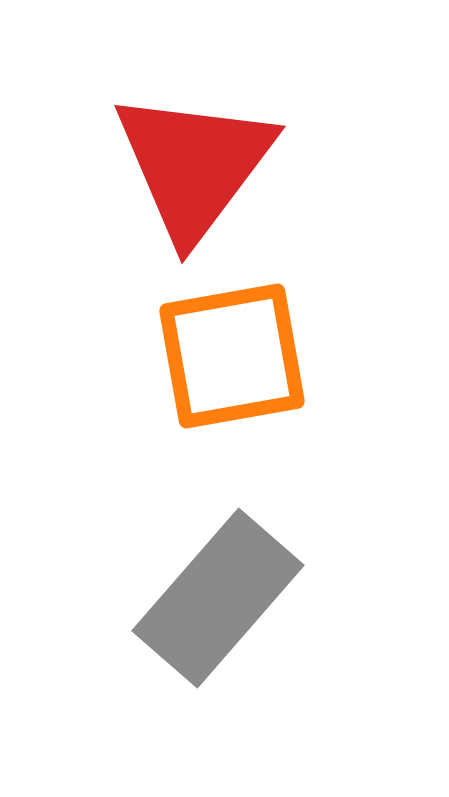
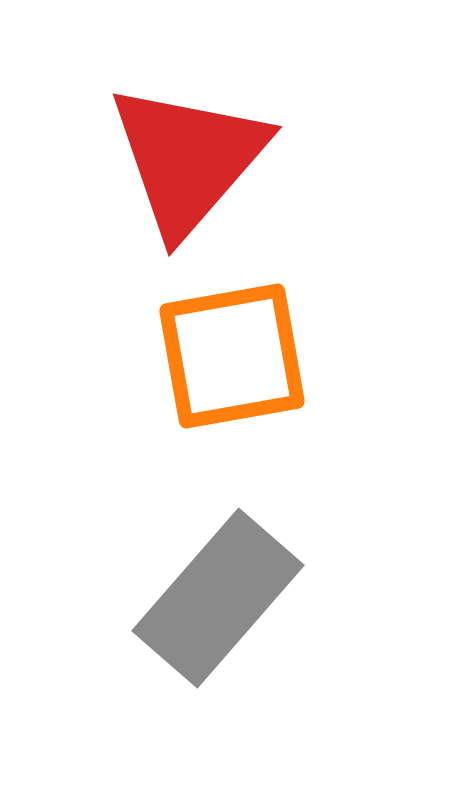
red triangle: moved 6 px left, 6 px up; rotated 4 degrees clockwise
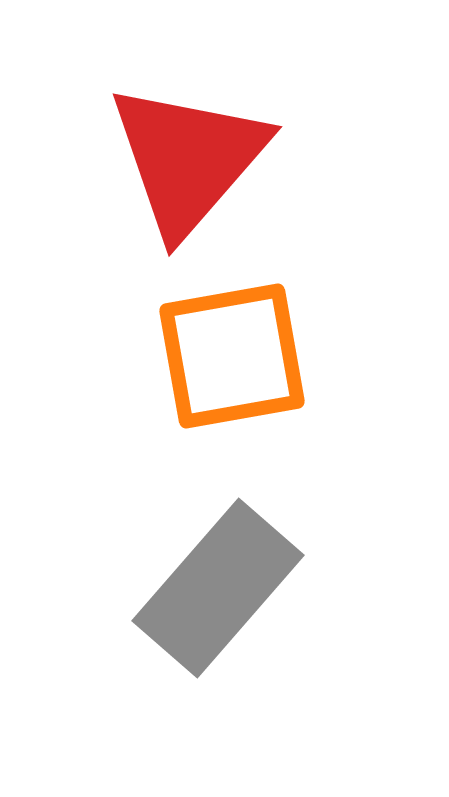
gray rectangle: moved 10 px up
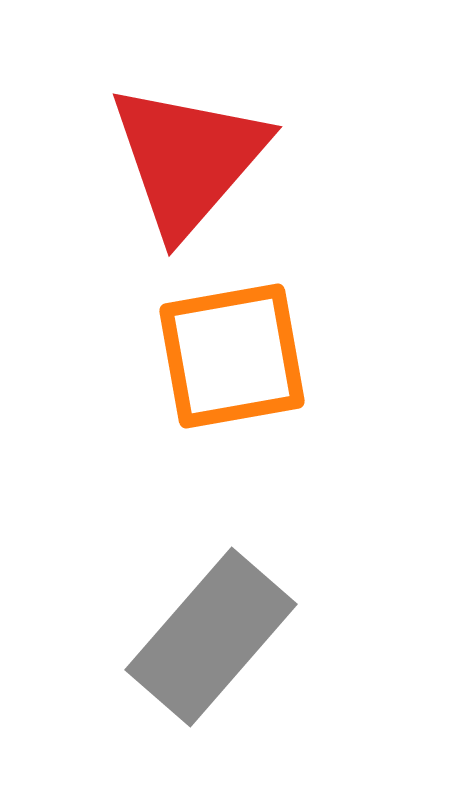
gray rectangle: moved 7 px left, 49 px down
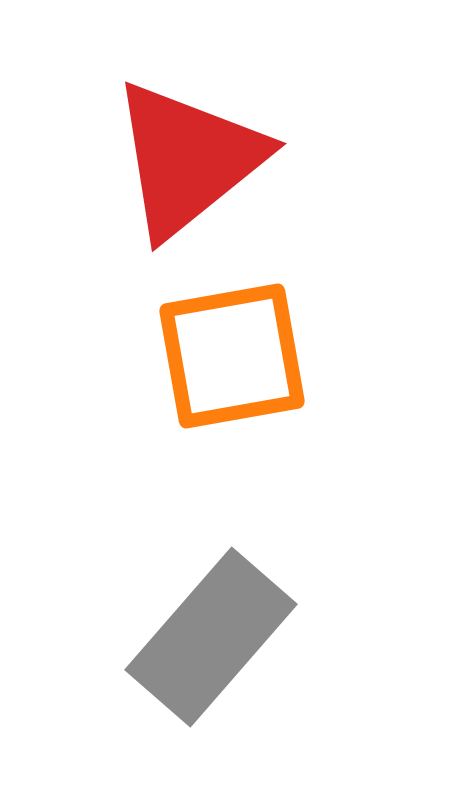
red triangle: rotated 10 degrees clockwise
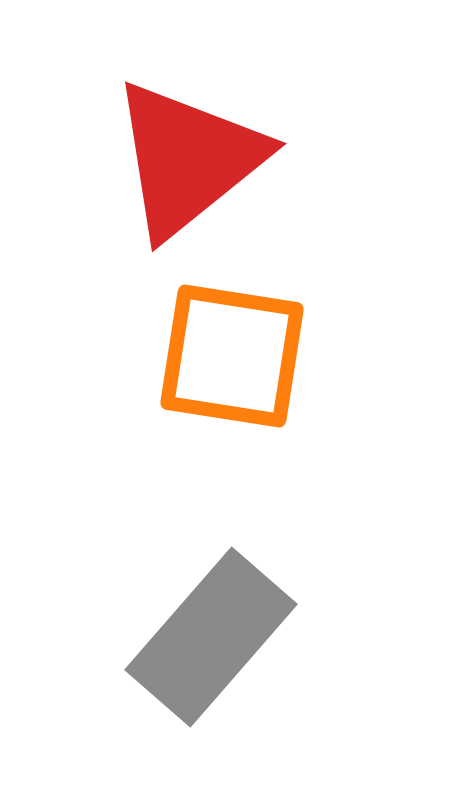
orange square: rotated 19 degrees clockwise
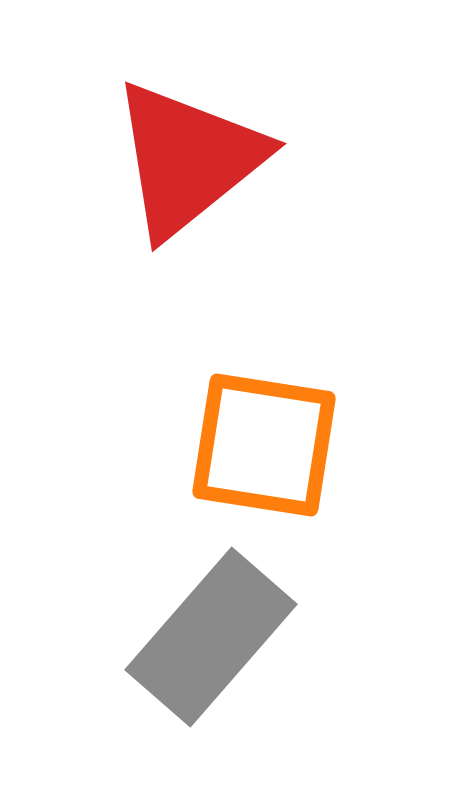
orange square: moved 32 px right, 89 px down
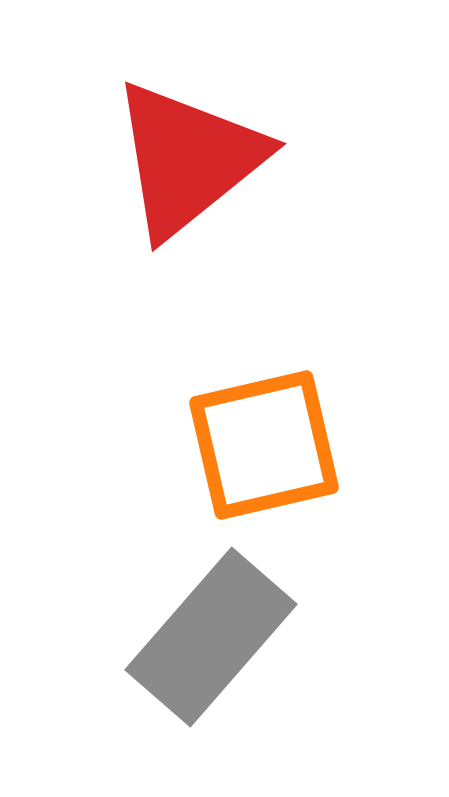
orange square: rotated 22 degrees counterclockwise
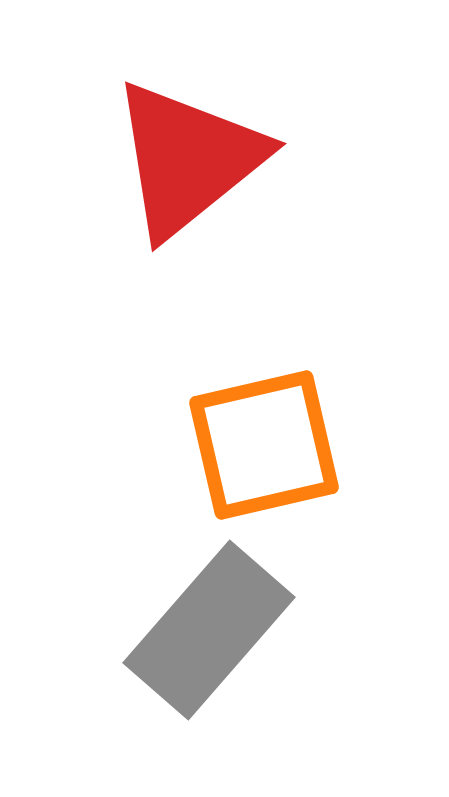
gray rectangle: moved 2 px left, 7 px up
